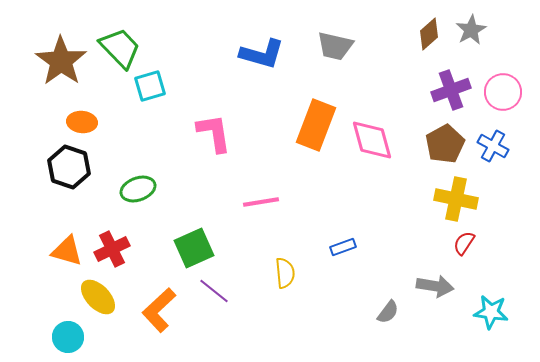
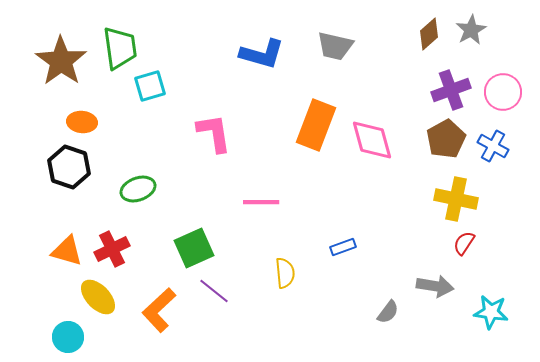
green trapezoid: rotated 36 degrees clockwise
brown pentagon: moved 1 px right, 5 px up
pink line: rotated 9 degrees clockwise
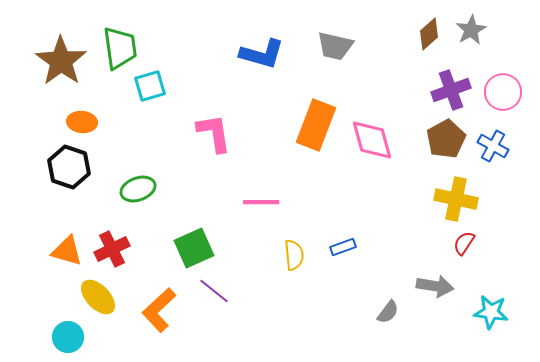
yellow semicircle: moved 9 px right, 18 px up
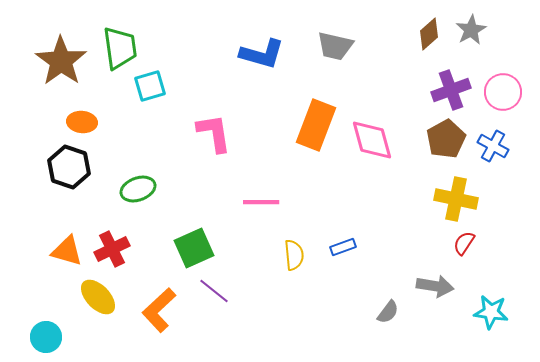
cyan circle: moved 22 px left
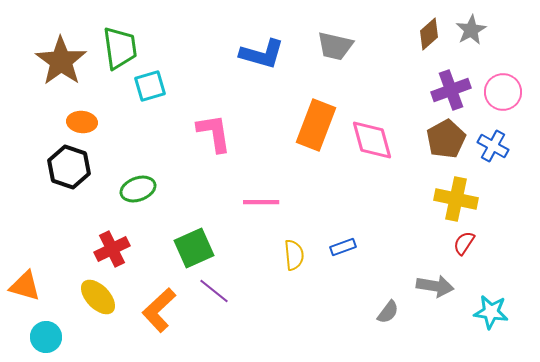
orange triangle: moved 42 px left, 35 px down
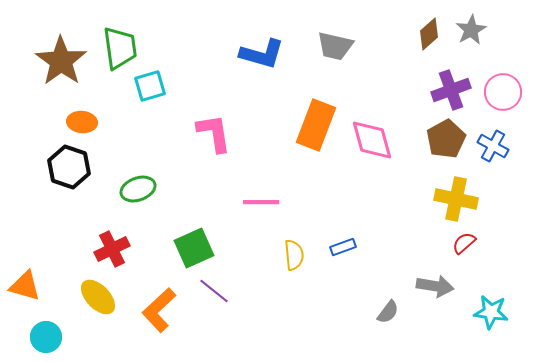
red semicircle: rotated 15 degrees clockwise
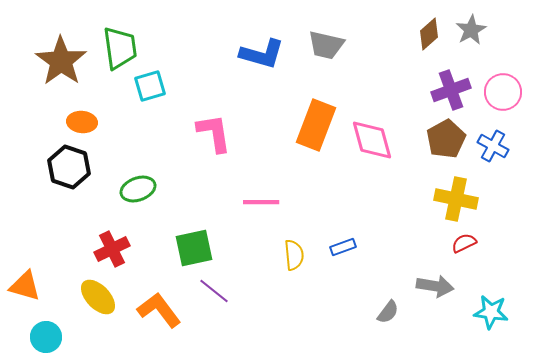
gray trapezoid: moved 9 px left, 1 px up
red semicircle: rotated 15 degrees clockwise
green square: rotated 12 degrees clockwise
orange L-shape: rotated 96 degrees clockwise
